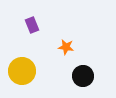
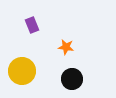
black circle: moved 11 px left, 3 px down
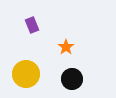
orange star: rotated 28 degrees clockwise
yellow circle: moved 4 px right, 3 px down
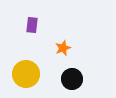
purple rectangle: rotated 28 degrees clockwise
orange star: moved 3 px left, 1 px down; rotated 14 degrees clockwise
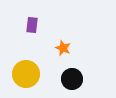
orange star: rotated 28 degrees counterclockwise
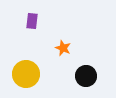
purple rectangle: moved 4 px up
black circle: moved 14 px right, 3 px up
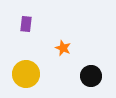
purple rectangle: moved 6 px left, 3 px down
black circle: moved 5 px right
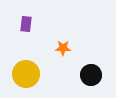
orange star: rotated 21 degrees counterclockwise
black circle: moved 1 px up
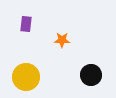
orange star: moved 1 px left, 8 px up
yellow circle: moved 3 px down
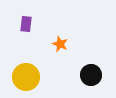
orange star: moved 2 px left, 4 px down; rotated 21 degrees clockwise
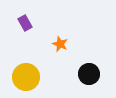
purple rectangle: moved 1 px left, 1 px up; rotated 35 degrees counterclockwise
black circle: moved 2 px left, 1 px up
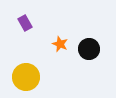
black circle: moved 25 px up
